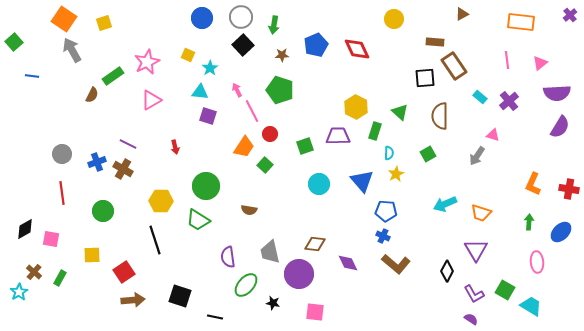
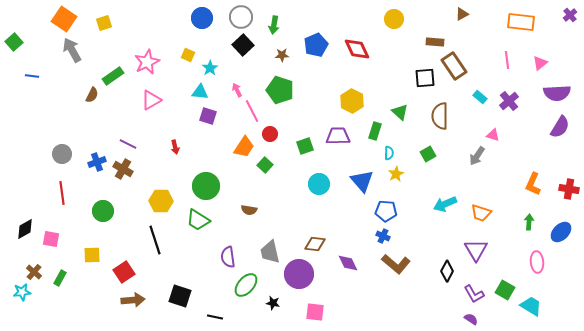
yellow hexagon at (356, 107): moved 4 px left, 6 px up
cyan star at (19, 292): moved 3 px right; rotated 24 degrees clockwise
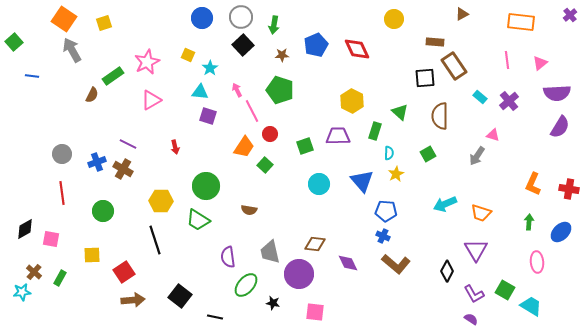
black square at (180, 296): rotated 20 degrees clockwise
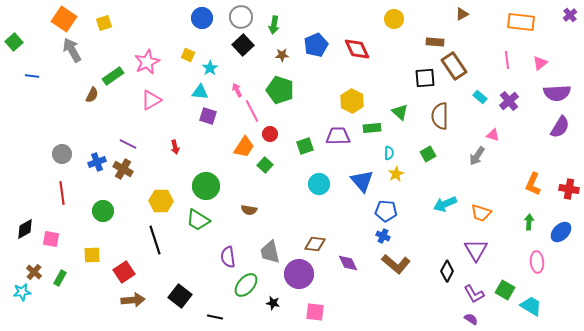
green rectangle at (375, 131): moved 3 px left, 3 px up; rotated 66 degrees clockwise
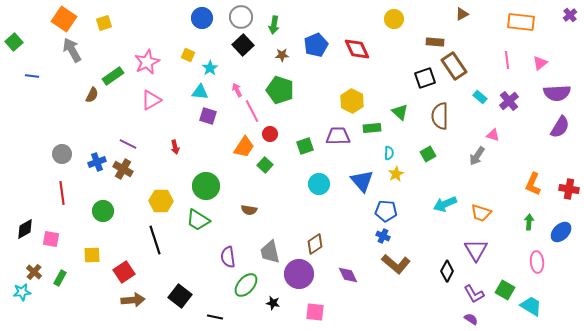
black square at (425, 78): rotated 15 degrees counterclockwise
brown diamond at (315, 244): rotated 40 degrees counterclockwise
purple diamond at (348, 263): moved 12 px down
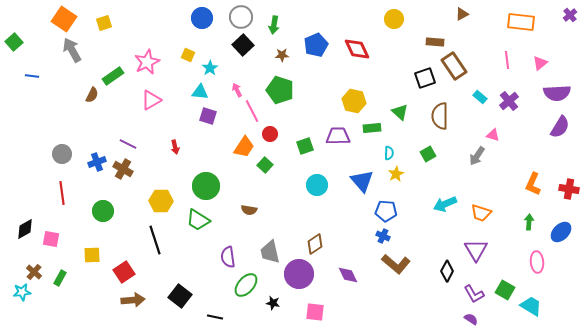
yellow hexagon at (352, 101): moved 2 px right; rotated 15 degrees counterclockwise
cyan circle at (319, 184): moved 2 px left, 1 px down
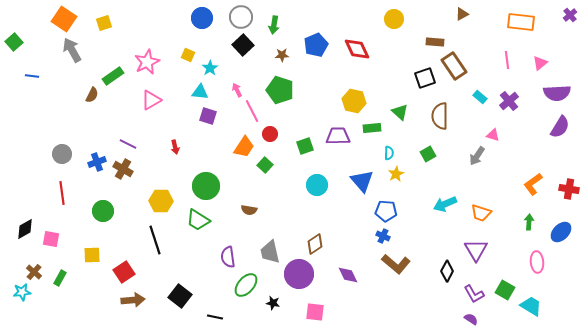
orange L-shape at (533, 184): rotated 30 degrees clockwise
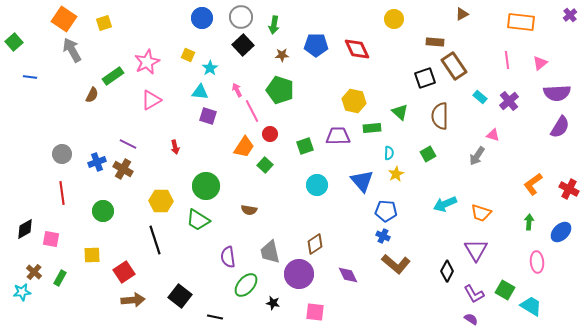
blue pentagon at (316, 45): rotated 25 degrees clockwise
blue line at (32, 76): moved 2 px left, 1 px down
red cross at (569, 189): rotated 18 degrees clockwise
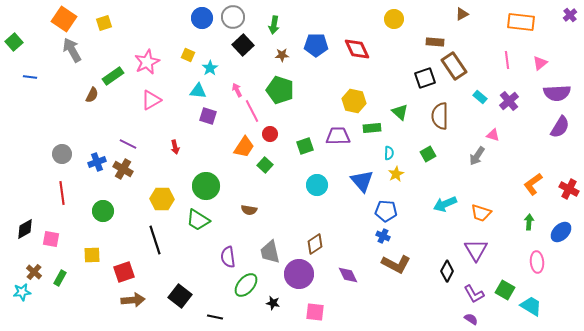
gray circle at (241, 17): moved 8 px left
cyan triangle at (200, 92): moved 2 px left, 1 px up
yellow hexagon at (161, 201): moved 1 px right, 2 px up
brown L-shape at (396, 264): rotated 12 degrees counterclockwise
red square at (124, 272): rotated 15 degrees clockwise
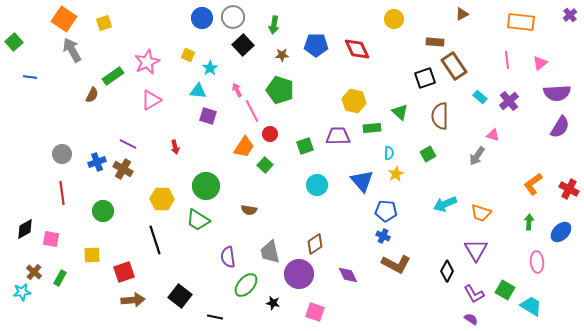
pink square at (315, 312): rotated 12 degrees clockwise
